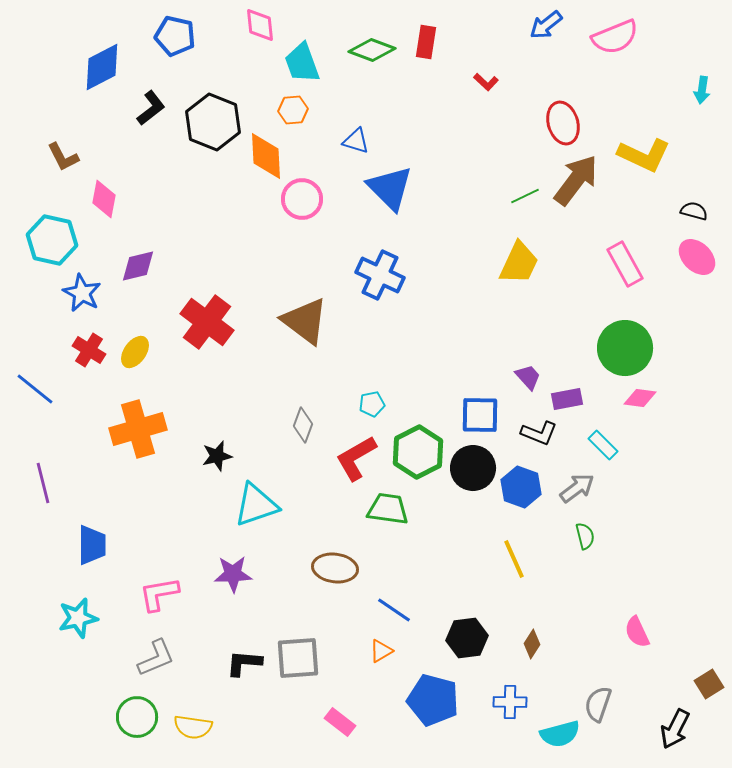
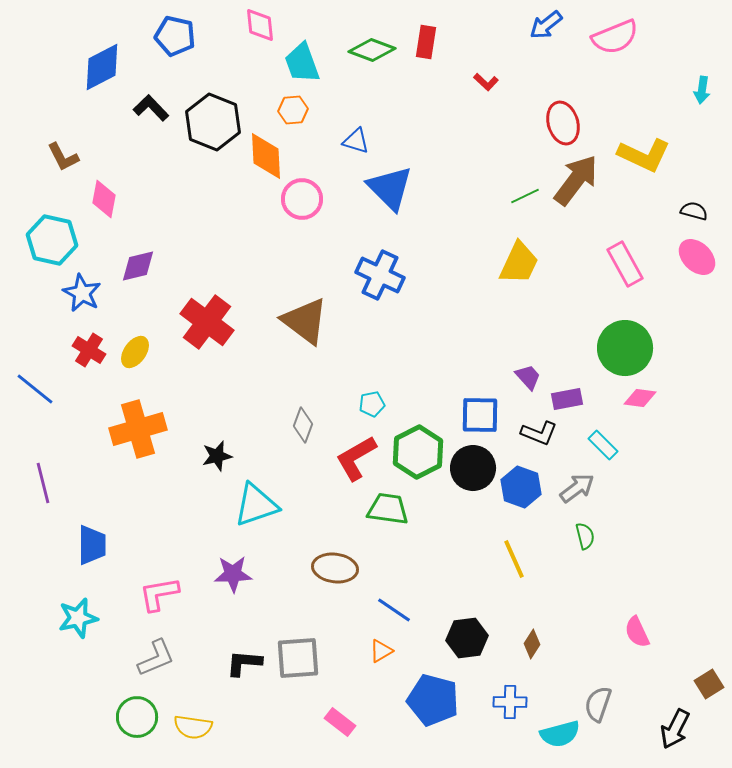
black L-shape at (151, 108): rotated 96 degrees counterclockwise
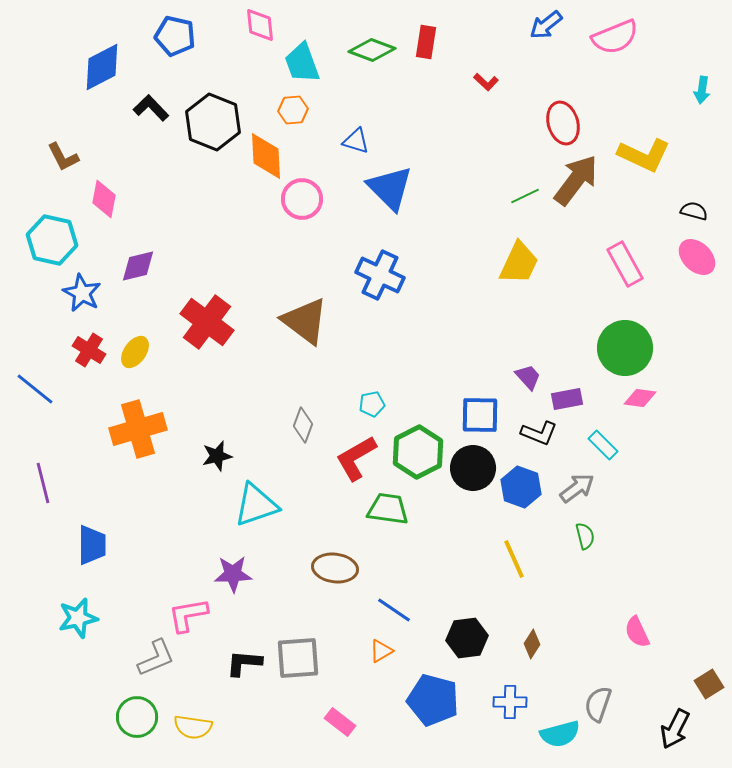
pink L-shape at (159, 594): moved 29 px right, 21 px down
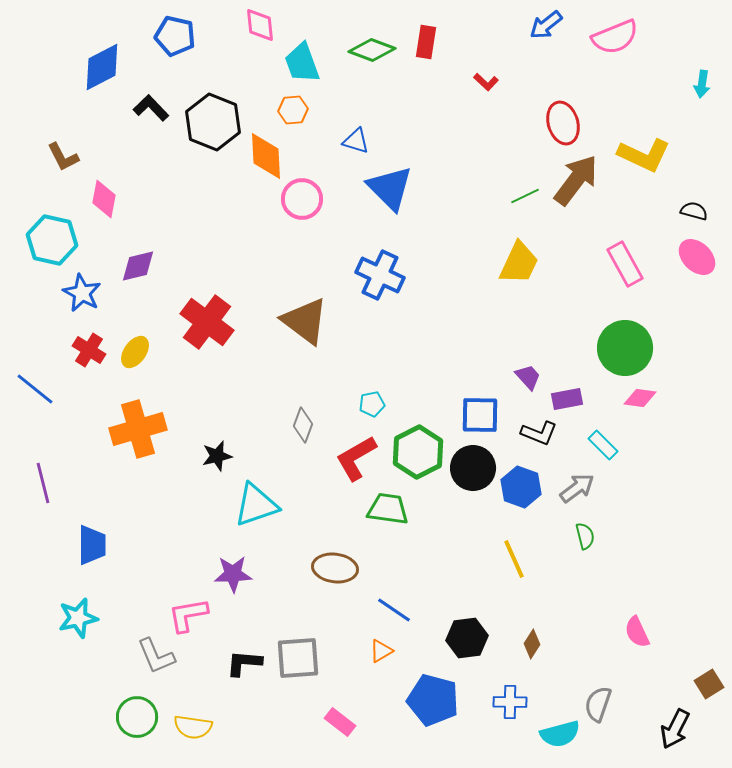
cyan arrow at (702, 90): moved 6 px up
gray L-shape at (156, 658): moved 2 px up; rotated 90 degrees clockwise
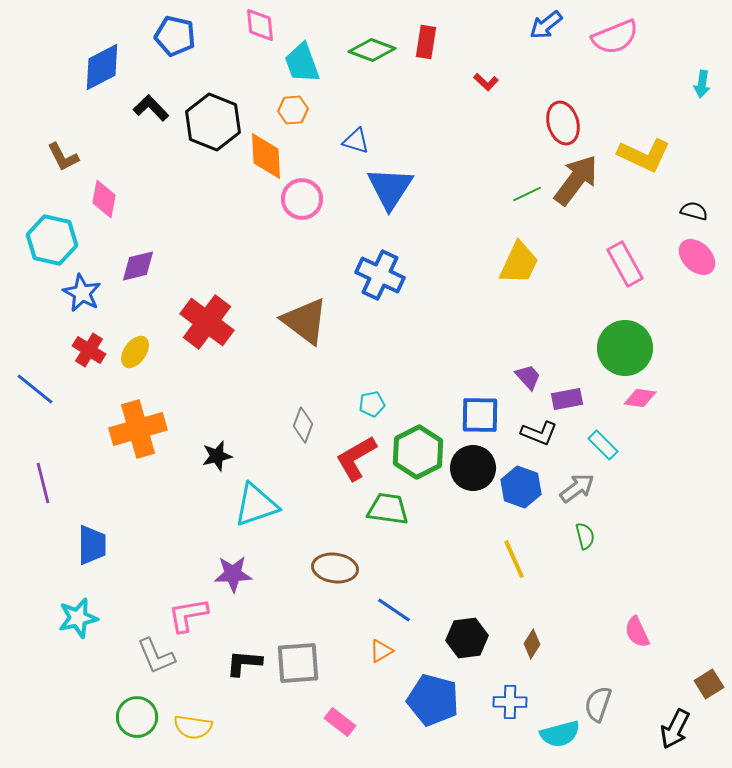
blue triangle at (390, 188): rotated 18 degrees clockwise
green line at (525, 196): moved 2 px right, 2 px up
gray square at (298, 658): moved 5 px down
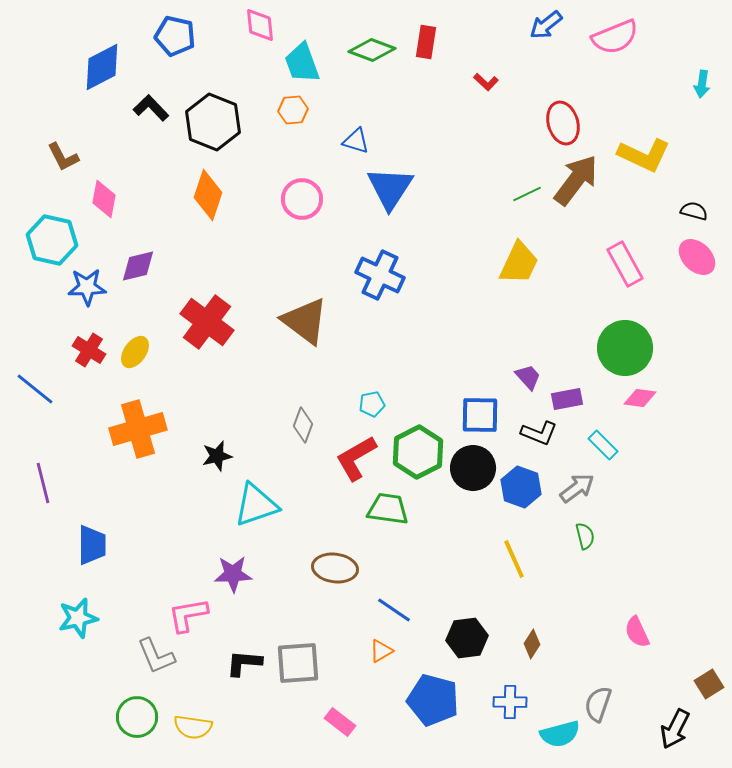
orange diamond at (266, 156): moved 58 px left, 39 px down; rotated 21 degrees clockwise
blue star at (82, 293): moved 5 px right, 6 px up; rotated 30 degrees counterclockwise
